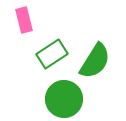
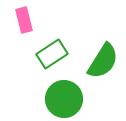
green semicircle: moved 8 px right
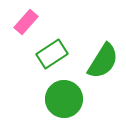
pink rectangle: moved 2 px right, 2 px down; rotated 55 degrees clockwise
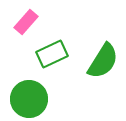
green rectangle: rotated 8 degrees clockwise
green circle: moved 35 px left
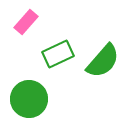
green rectangle: moved 6 px right
green semicircle: rotated 9 degrees clockwise
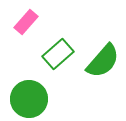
green rectangle: rotated 16 degrees counterclockwise
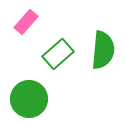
green semicircle: moved 11 px up; rotated 36 degrees counterclockwise
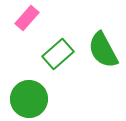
pink rectangle: moved 1 px right, 4 px up
green semicircle: rotated 147 degrees clockwise
